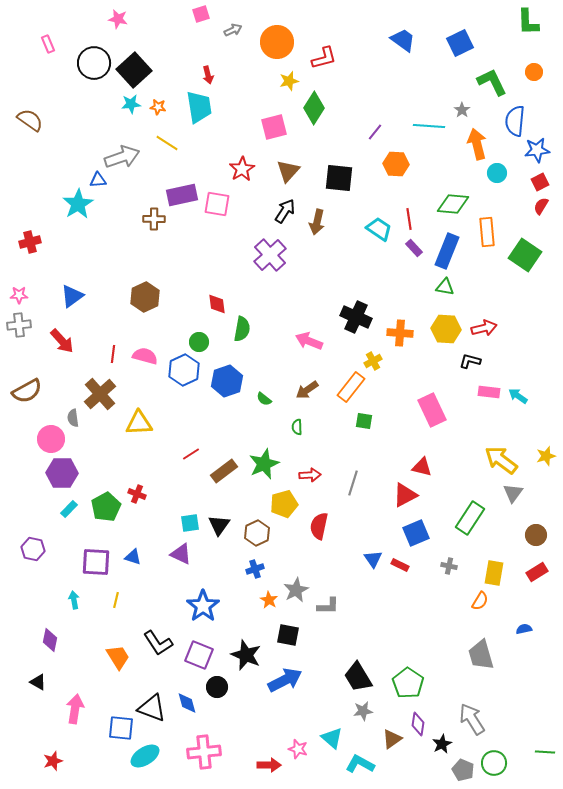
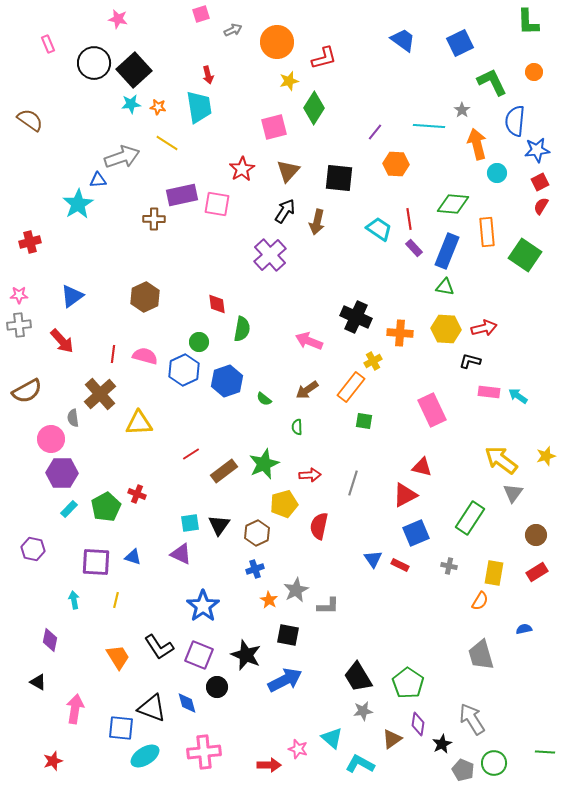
black L-shape at (158, 643): moved 1 px right, 4 px down
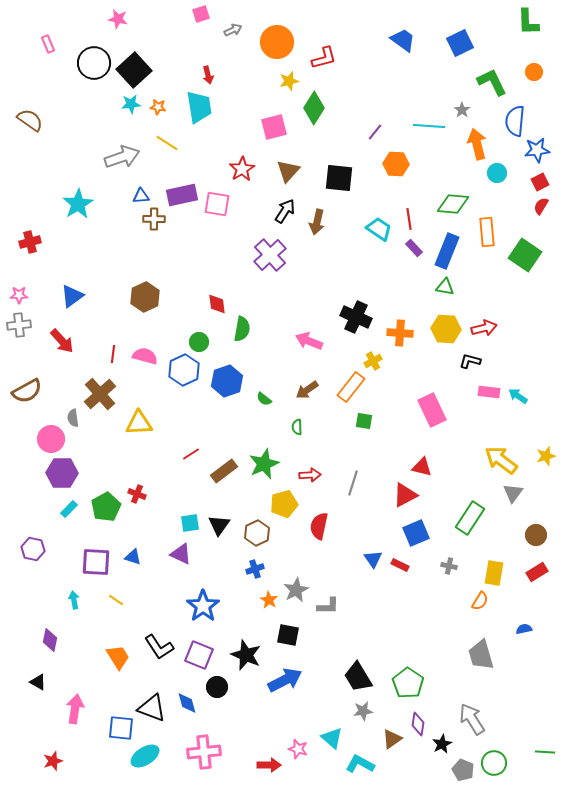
blue triangle at (98, 180): moved 43 px right, 16 px down
yellow line at (116, 600): rotated 70 degrees counterclockwise
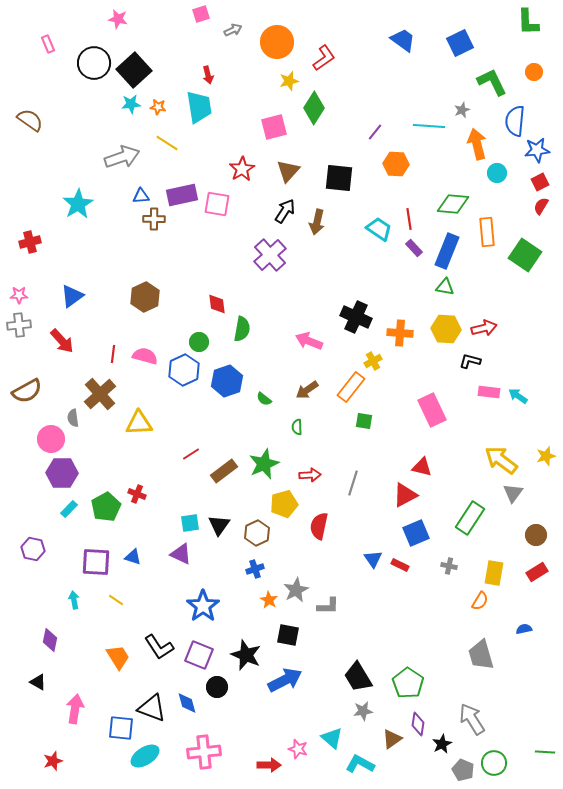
red L-shape at (324, 58): rotated 20 degrees counterclockwise
gray star at (462, 110): rotated 14 degrees clockwise
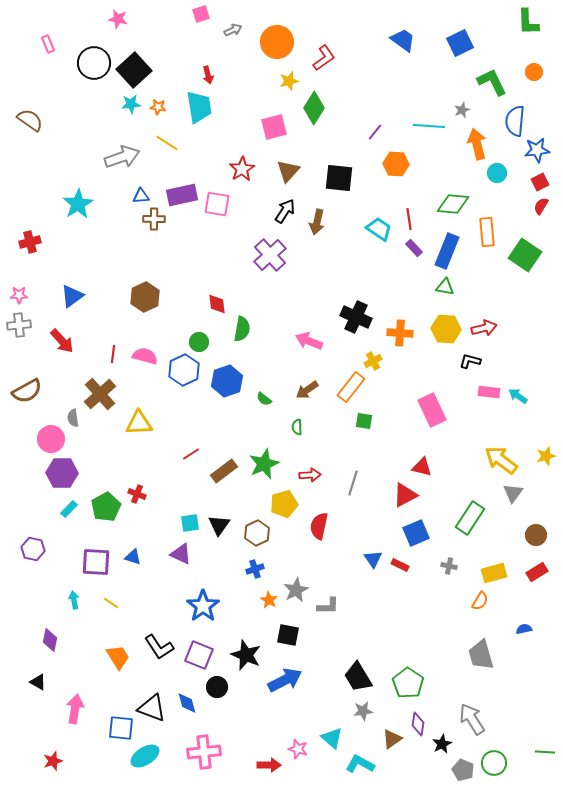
yellow rectangle at (494, 573): rotated 65 degrees clockwise
yellow line at (116, 600): moved 5 px left, 3 px down
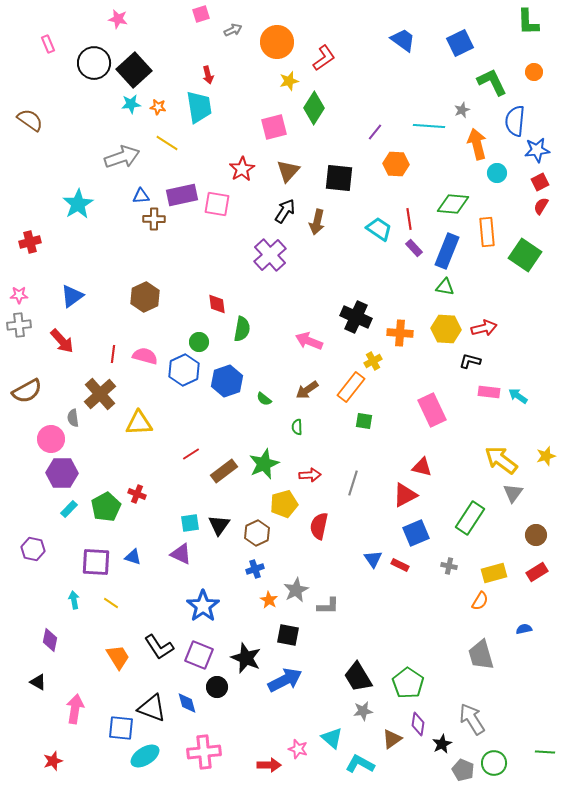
black star at (246, 655): moved 3 px down
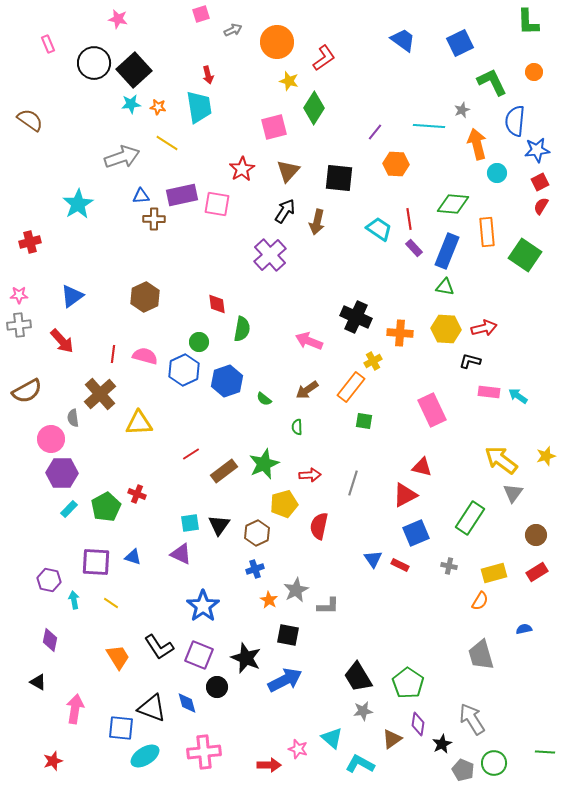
yellow star at (289, 81): rotated 30 degrees clockwise
purple hexagon at (33, 549): moved 16 px right, 31 px down
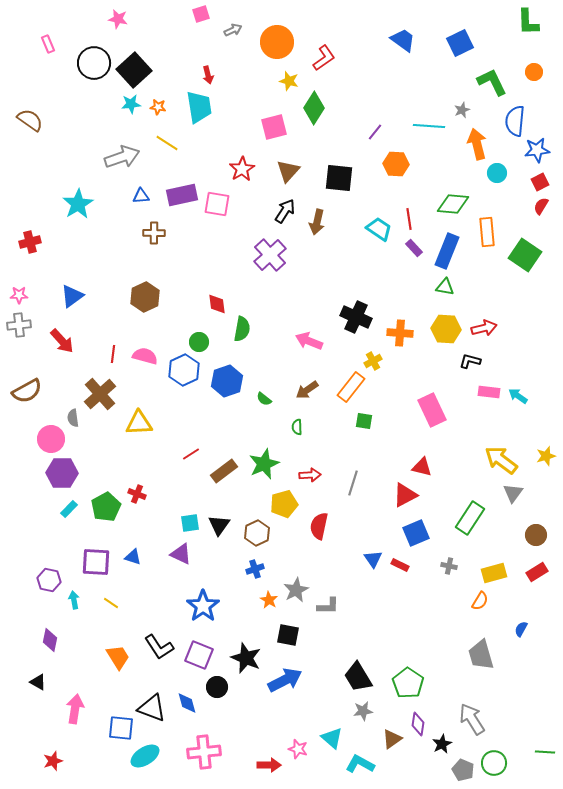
brown cross at (154, 219): moved 14 px down
blue semicircle at (524, 629): moved 3 px left; rotated 49 degrees counterclockwise
